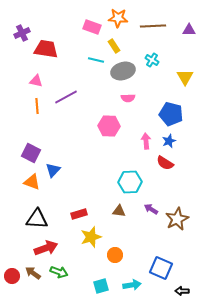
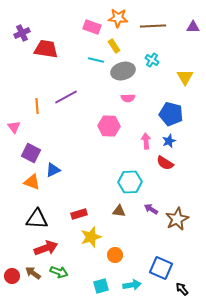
purple triangle: moved 4 px right, 3 px up
pink triangle: moved 22 px left, 46 px down; rotated 40 degrees clockwise
blue triangle: rotated 21 degrees clockwise
black arrow: moved 2 px up; rotated 48 degrees clockwise
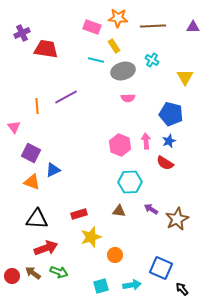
pink hexagon: moved 11 px right, 19 px down; rotated 20 degrees clockwise
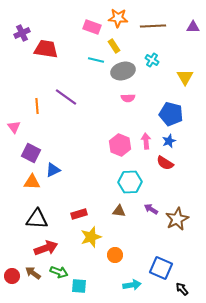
purple line: rotated 65 degrees clockwise
orange triangle: rotated 18 degrees counterclockwise
cyan square: moved 22 px left; rotated 21 degrees clockwise
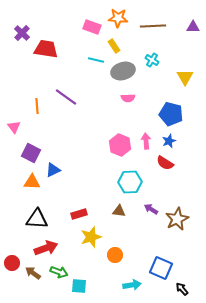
purple cross: rotated 21 degrees counterclockwise
red circle: moved 13 px up
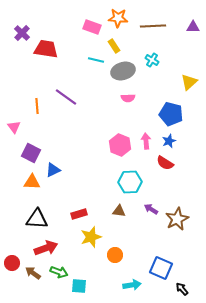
yellow triangle: moved 4 px right, 5 px down; rotated 18 degrees clockwise
